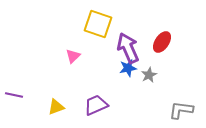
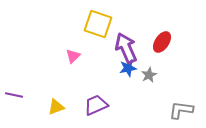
purple arrow: moved 2 px left
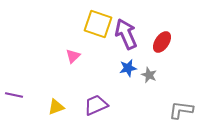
purple arrow: moved 14 px up
gray star: rotated 21 degrees counterclockwise
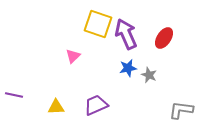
red ellipse: moved 2 px right, 4 px up
yellow triangle: rotated 18 degrees clockwise
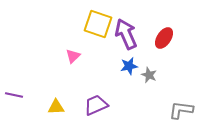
blue star: moved 1 px right, 2 px up
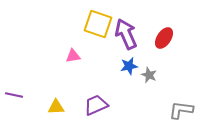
pink triangle: rotated 35 degrees clockwise
